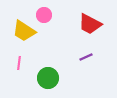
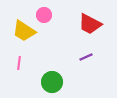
green circle: moved 4 px right, 4 px down
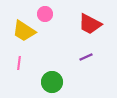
pink circle: moved 1 px right, 1 px up
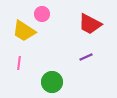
pink circle: moved 3 px left
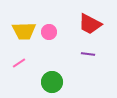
pink circle: moved 7 px right, 18 px down
yellow trapezoid: rotated 35 degrees counterclockwise
purple line: moved 2 px right, 3 px up; rotated 32 degrees clockwise
pink line: rotated 48 degrees clockwise
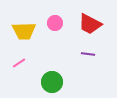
pink circle: moved 6 px right, 9 px up
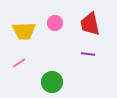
red trapezoid: rotated 50 degrees clockwise
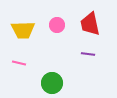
pink circle: moved 2 px right, 2 px down
yellow trapezoid: moved 1 px left, 1 px up
pink line: rotated 48 degrees clockwise
green circle: moved 1 px down
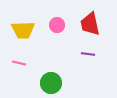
green circle: moved 1 px left
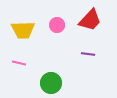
red trapezoid: moved 4 px up; rotated 125 degrees counterclockwise
